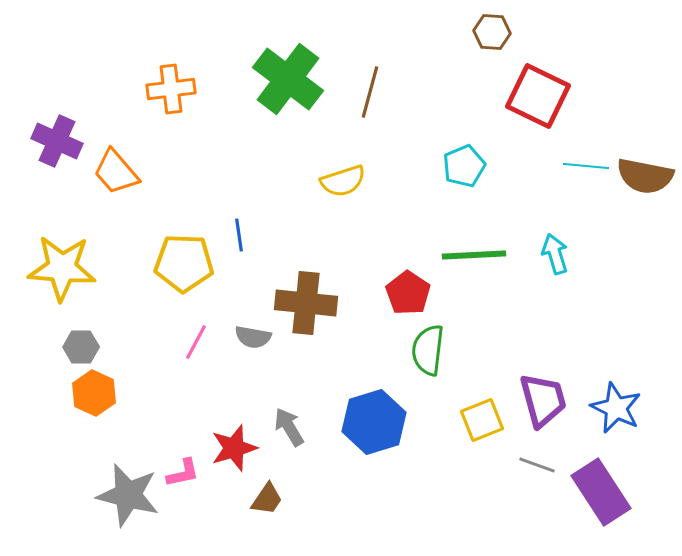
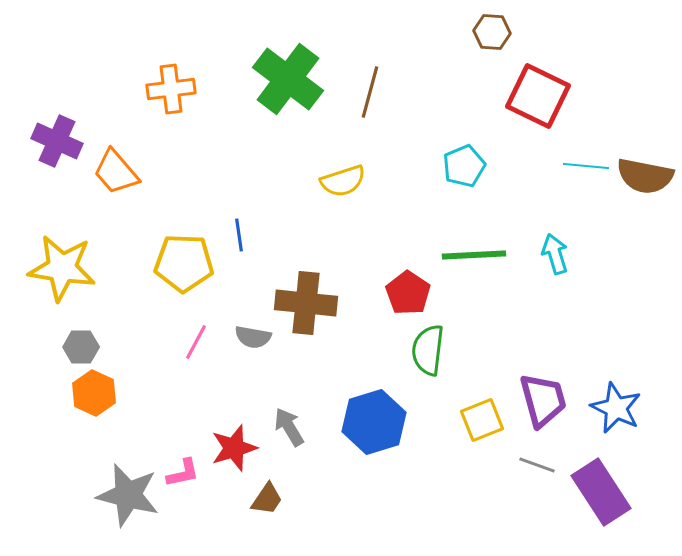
yellow star: rotated 4 degrees clockwise
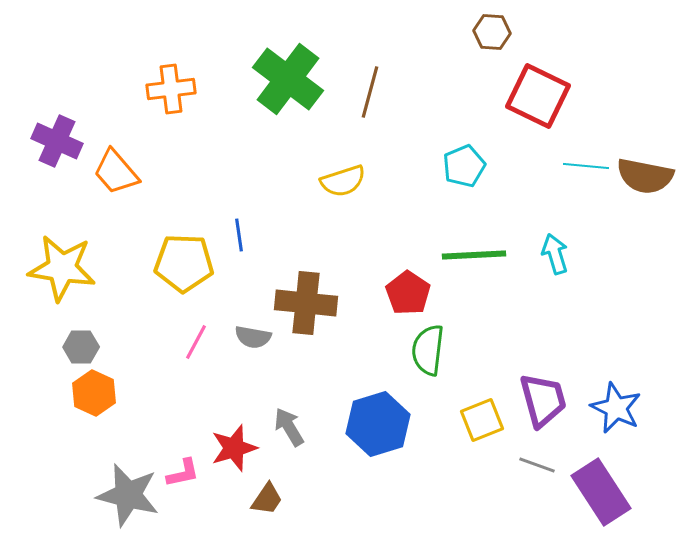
blue hexagon: moved 4 px right, 2 px down
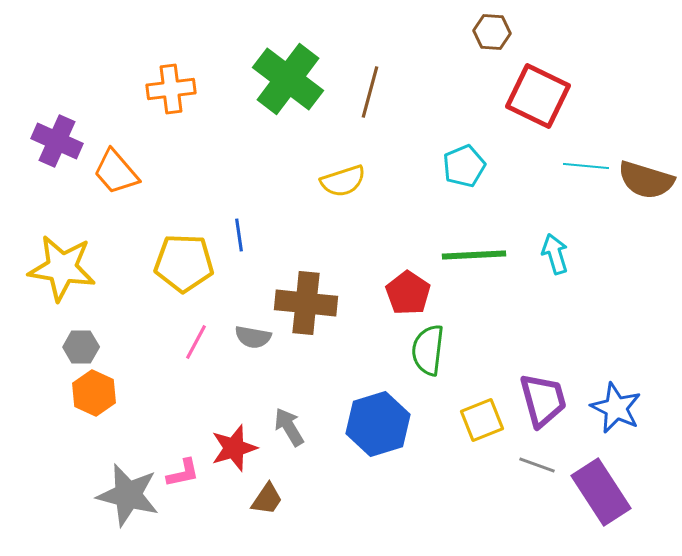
brown semicircle: moved 1 px right, 4 px down; rotated 6 degrees clockwise
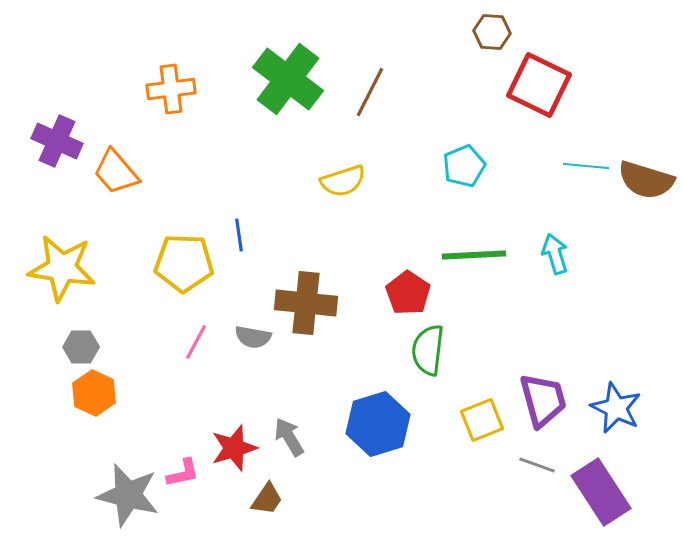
brown line: rotated 12 degrees clockwise
red square: moved 1 px right, 11 px up
gray arrow: moved 10 px down
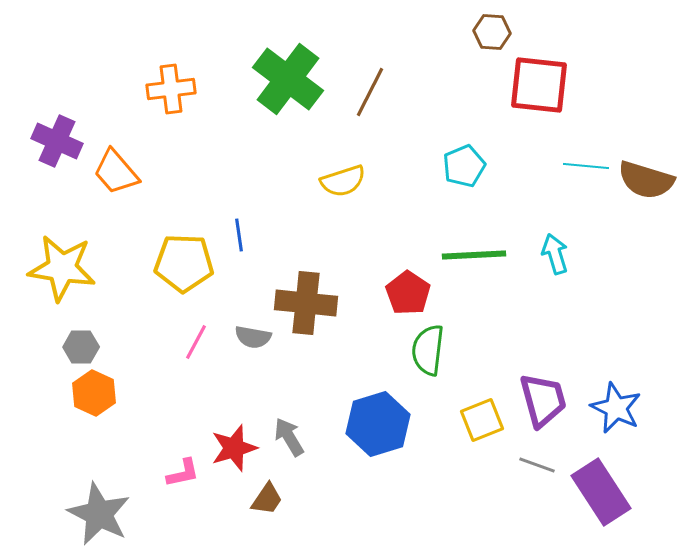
red square: rotated 20 degrees counterclockwise
gray star: moved 29 px left, 19 px down; rotated 12 degrees clockwise
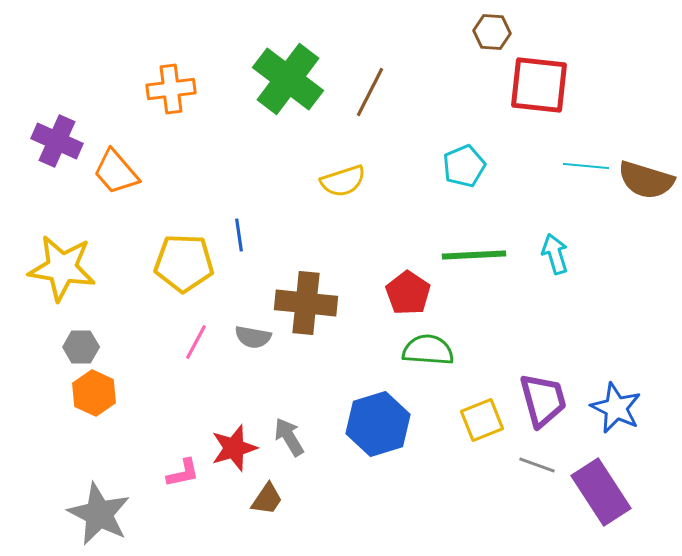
green semicircle: rotated 87 degrees clockwise
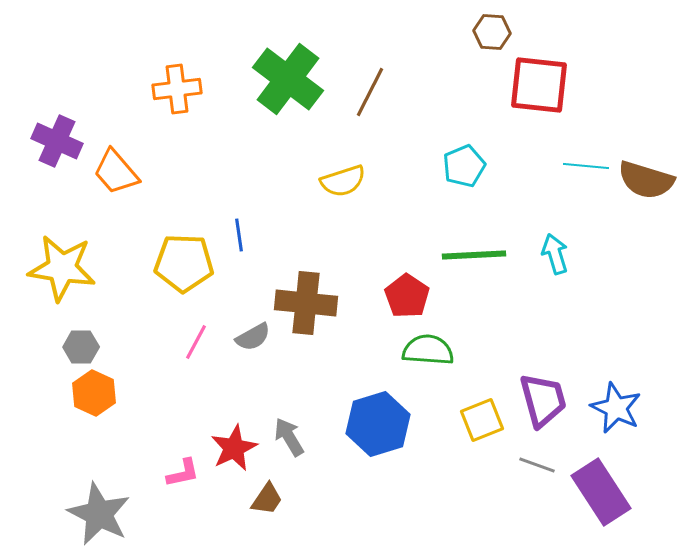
orange cross: moved 6 px right
red pentagon: moved 1 px left, 3 px down
gray semicircle: rotated 39 degrees counterclockwise
red star: rotated 9 degrees counterclockwise
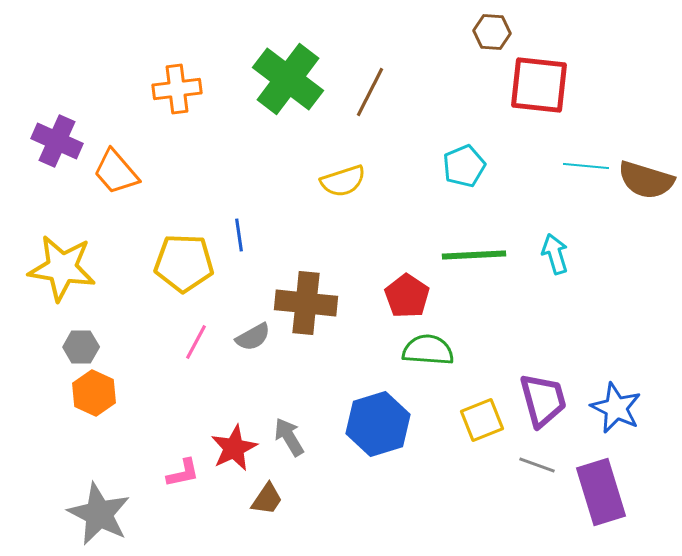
purple rectangle: rotated 16 degrees clockwise
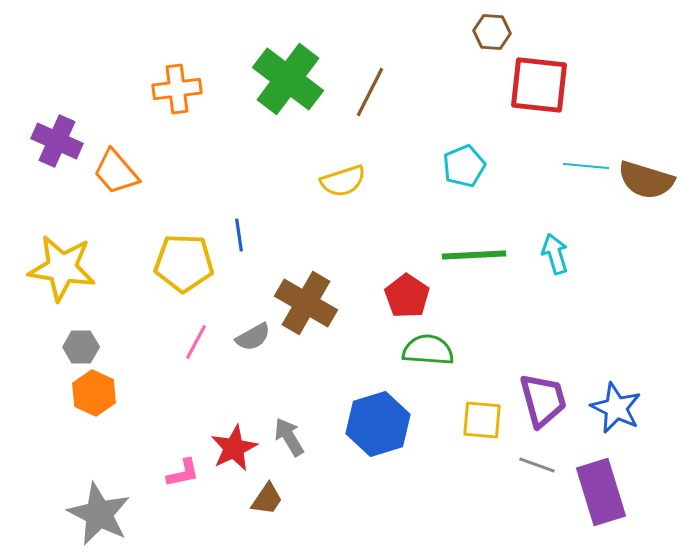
brown cross: rotated 24 degrees clockwise
yellow square: rotated 27 degrees clockwise
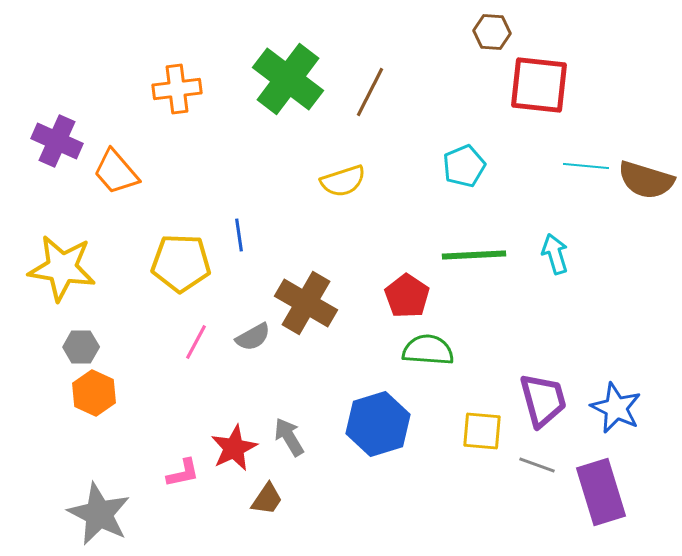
yellow pentagon: moved 3 px left
yellow square: moved 11 px down
